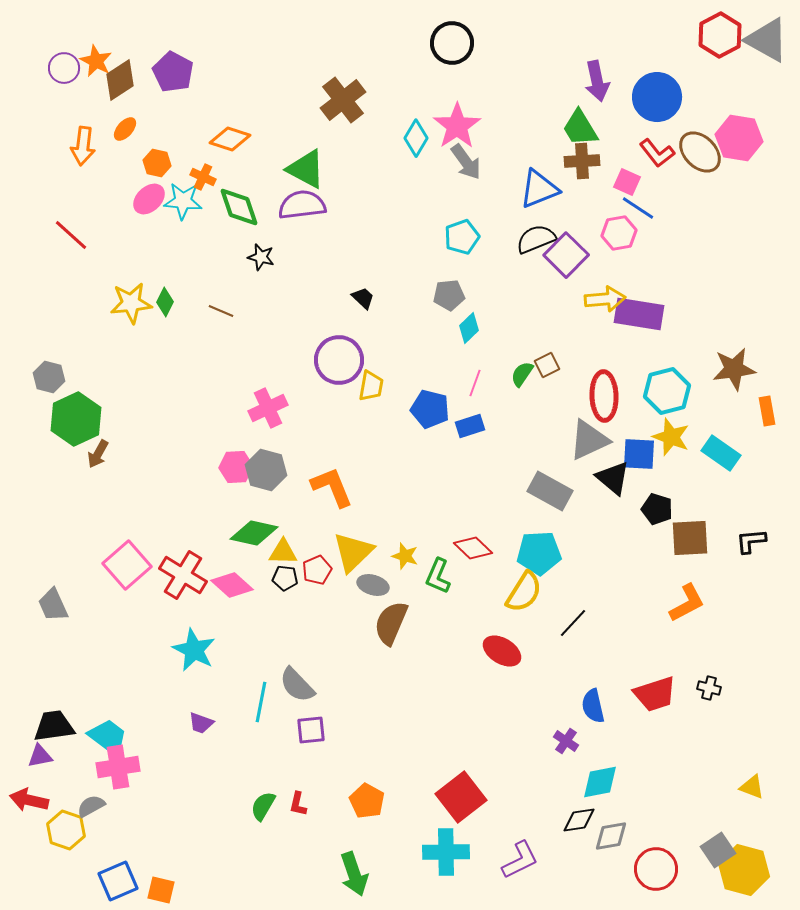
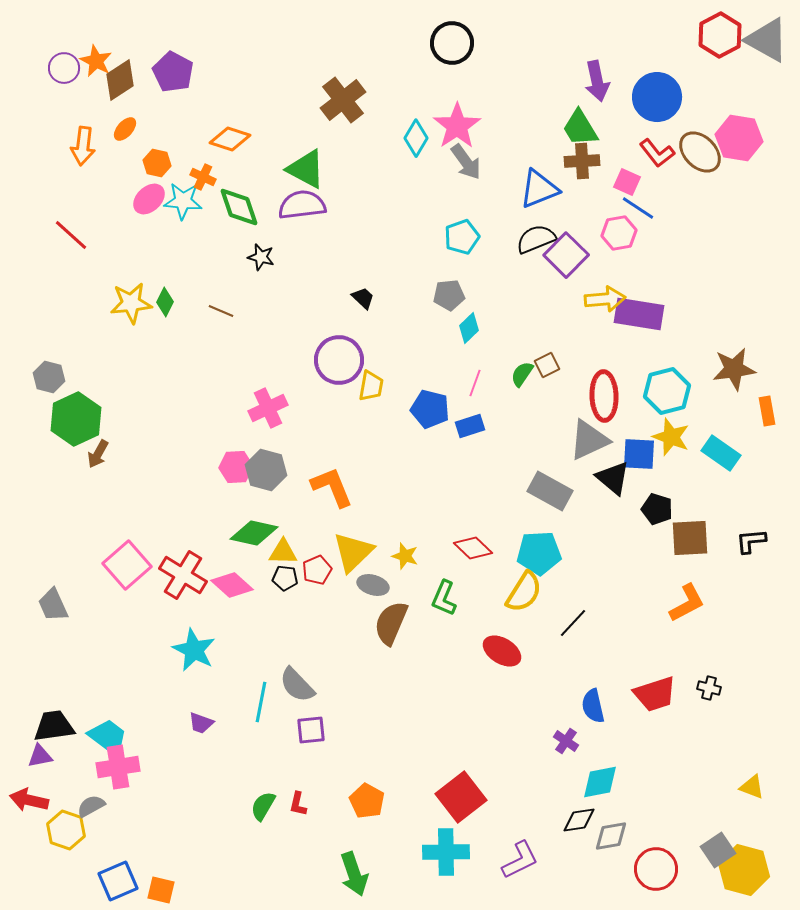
green L-shape at (438, 576): moved 6 px right, 22 px down
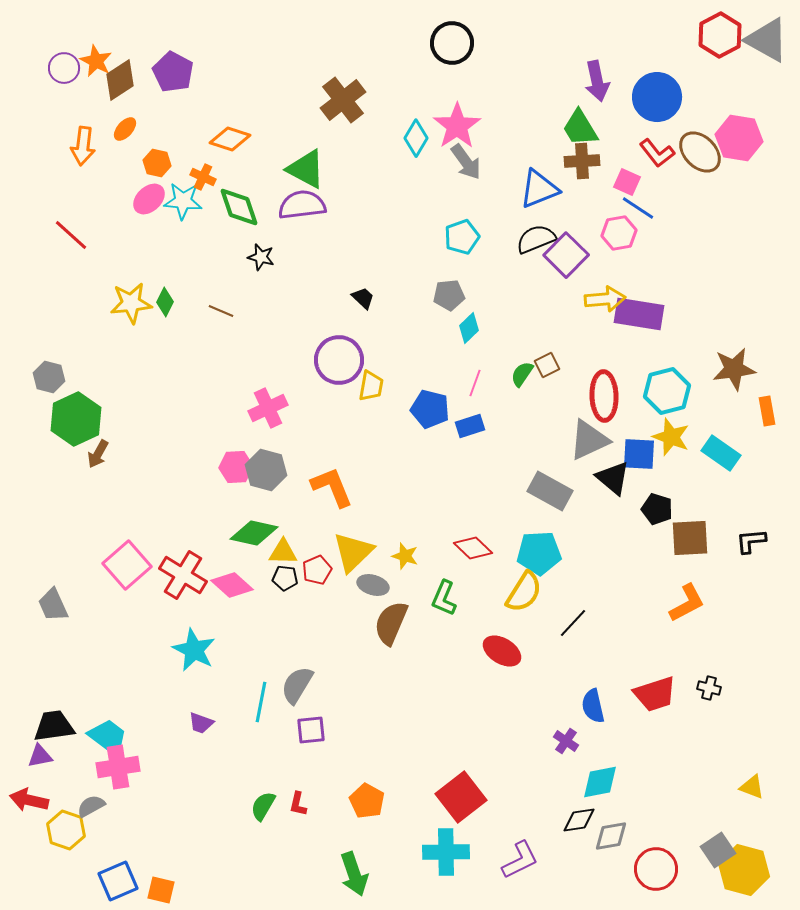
gray semicircle at (297, 685): rotated 75 degrees clockwise
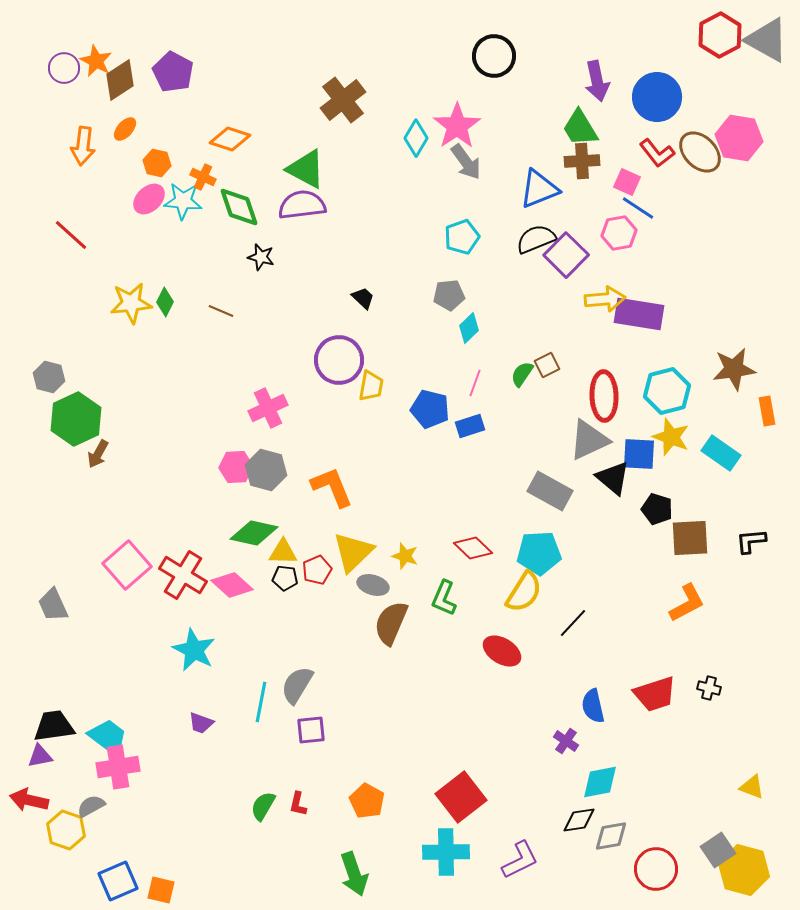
black circle at (452, 43): moved 42 px right, 13 px down
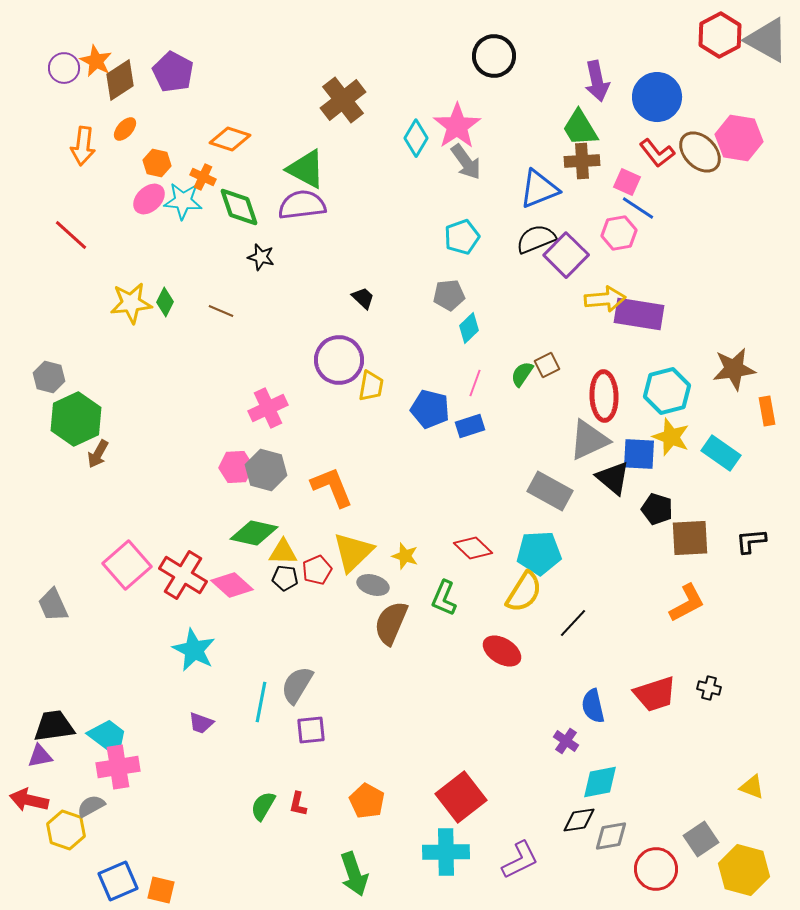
gray square at (718, 850): moved 17 px left, 11 px up
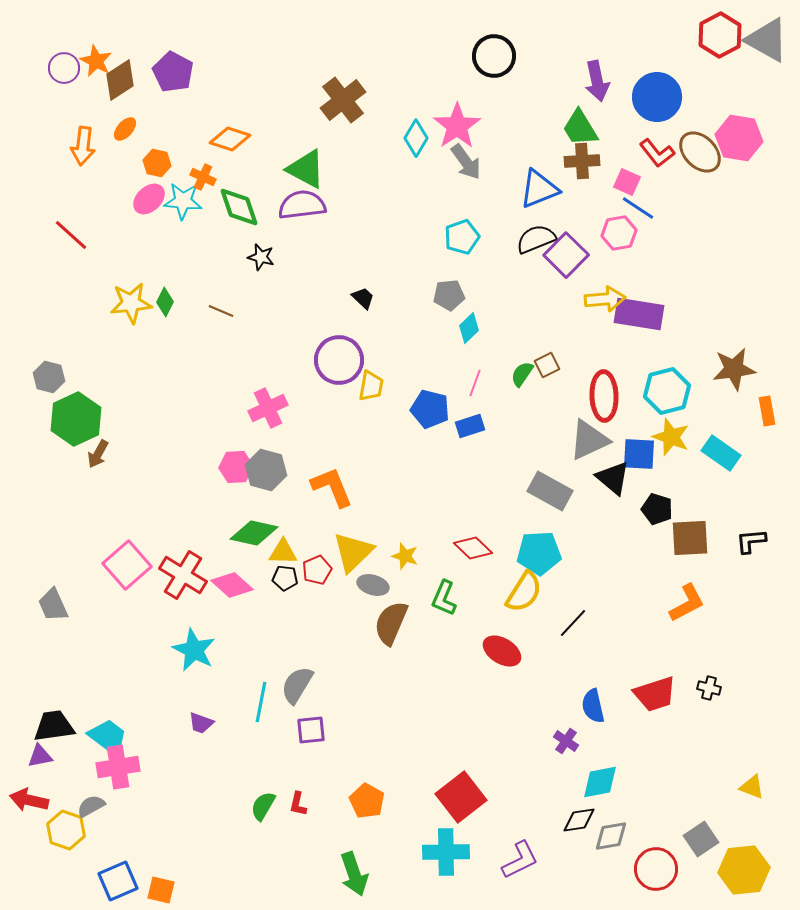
yellow hexagon at (744, 870): rotated 21 degrees counterclockwise
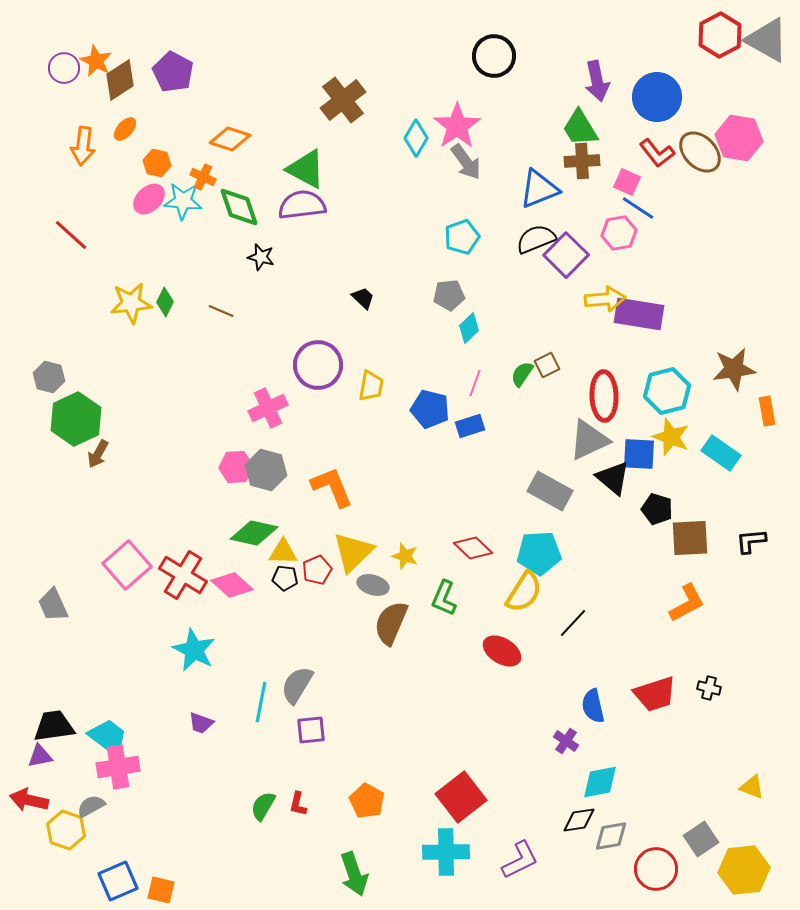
purple circle at (339, 360): moved 21 px left, 5 px down
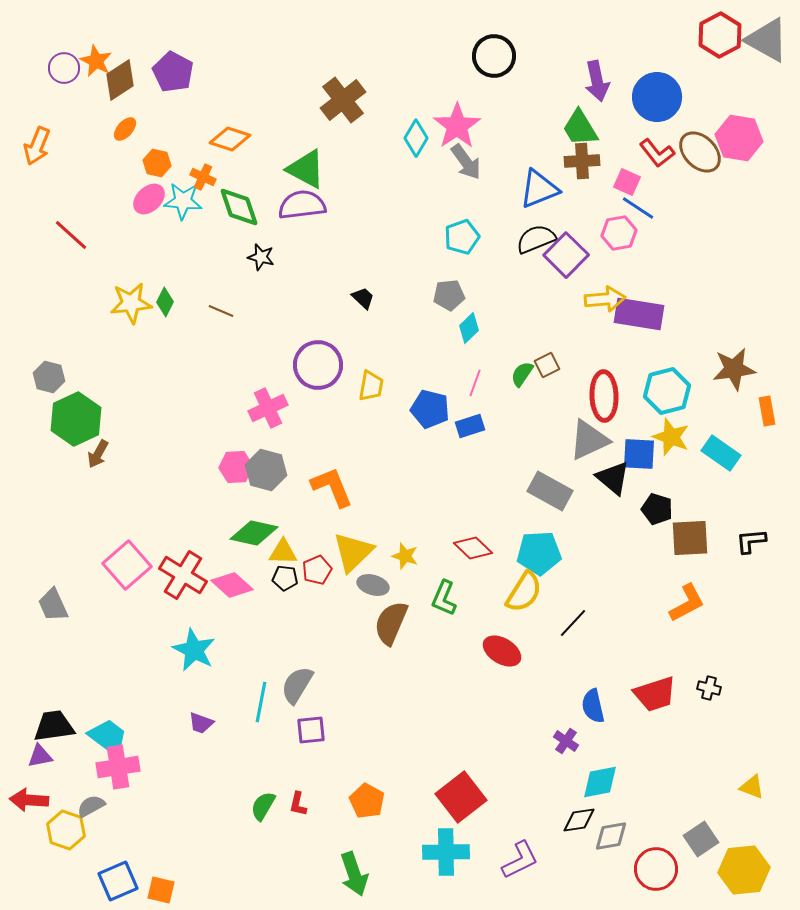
orange arrow at (83, 146): moved 46 px left; rotated 15 degrees clockwise
red arrow at (29, 800): rotated 9 degrees counterclockwise
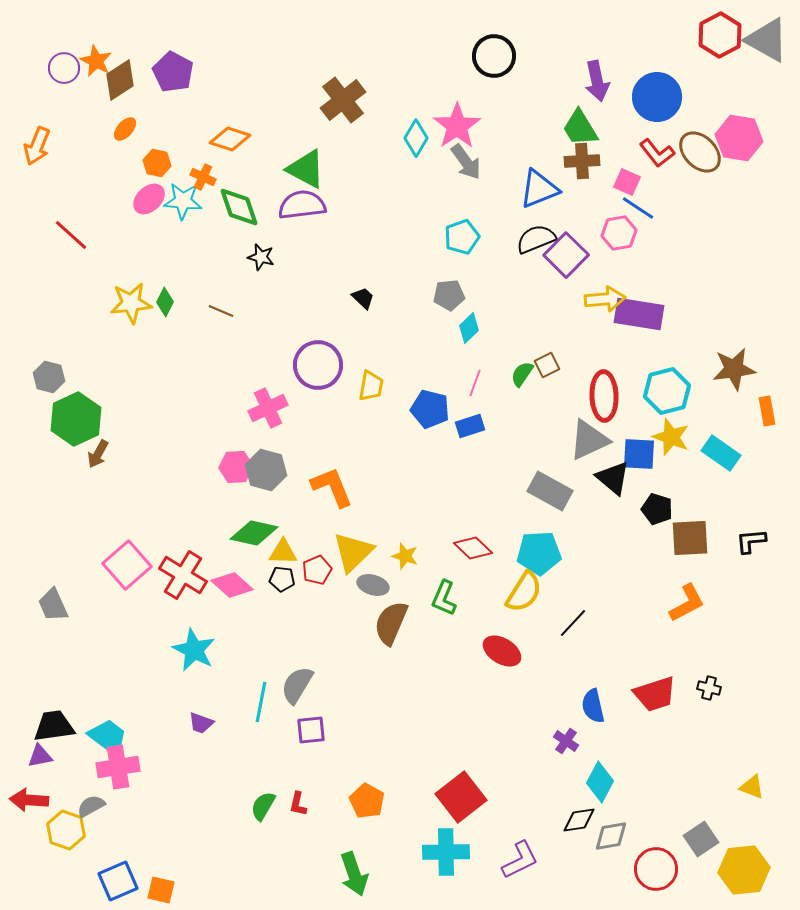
black pentagon at (285, 578): moved 3 px left, 1 px down
cyan diamond at (600, 782): rotated 51 degrees counterclockwise
